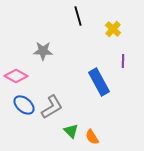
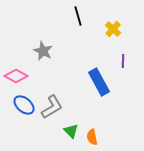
gray star: rotated 24 degrees clockwise
orange semicircle: rotated 21 degrees clockwise
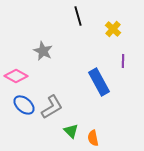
orange semicircle: moved 1 px right, 1 px down
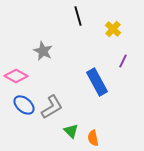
purple line: rotated 24 degrees clockwise
blue rectangle: moved 2 px left
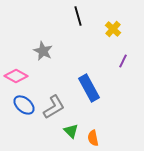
blue rectangle: moved 8 px left, 6 px down
gray L-shape: moved 2 px right
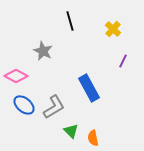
black line: moved 8 px left, 5 px down
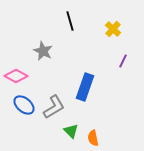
blue rectangle: moved 4 px left, 1 px up; rotated 48 degrees clockwise
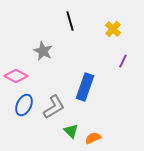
blue ellipse: rotated 75 degrees clockwise
orange semicircle: rotated 77 degrees clockwise
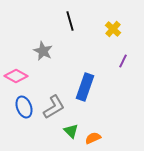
blue ellipse: moved 2 px down; rotated 45 degrees counterclockwise
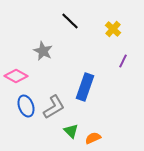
black line: rotated 30 degrees counterclockwise
blue ellipse: moved 2 px right, 1 px up
